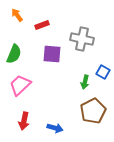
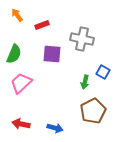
pink trapezoid: moved 1 px right, 2 px up
red arrow: moved 3 px left, 3 px down; rotated 90 degrees clockwise
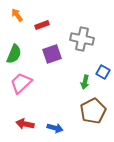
purple square: rotated 24 degrees counterclockwise
red arrow: moved 4 px right
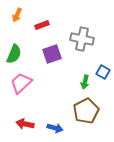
orange arrow: rotated 120 degrees counterclockwise
brown pentagon: moved 7 px left
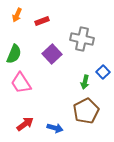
red rectangle: moved 4 px up
purple square: rotated 24 degrees counterclockwise
blue square: rotated 16 degrees clockwise
pink trapezoid: rotated 80 degrees counterclockwise
red arrow: rotated 132 degrees clockwise
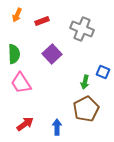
gray cross: moved 10 px up; rotated 10 degrees clockwise
green semicircle: rotated 24 degrees counterclockwise
blue square: rotated 24 degrees counterclockwise
brown pentagon: moved 2 px up
blue arrow: moved 2 px right, 1 px up; rotated 105 degrees counterclockwise
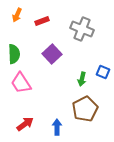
green arrow: moved 3 px left, 3 px up
brown pentagon: moved 1 px left
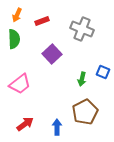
green semicircle: moved 15 px up
pink trapezoid: moved 1 px left, 1 px down; rotated 95 degrees counterclockwise
brown pentagon: moved 3 px down
